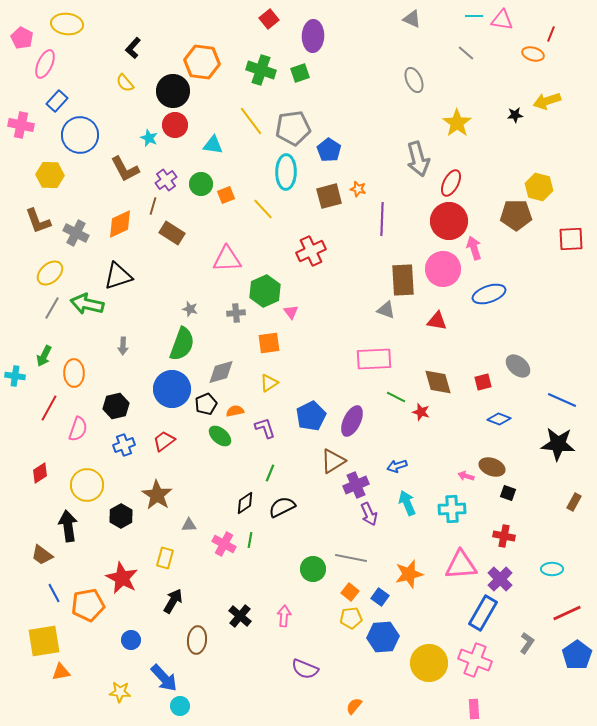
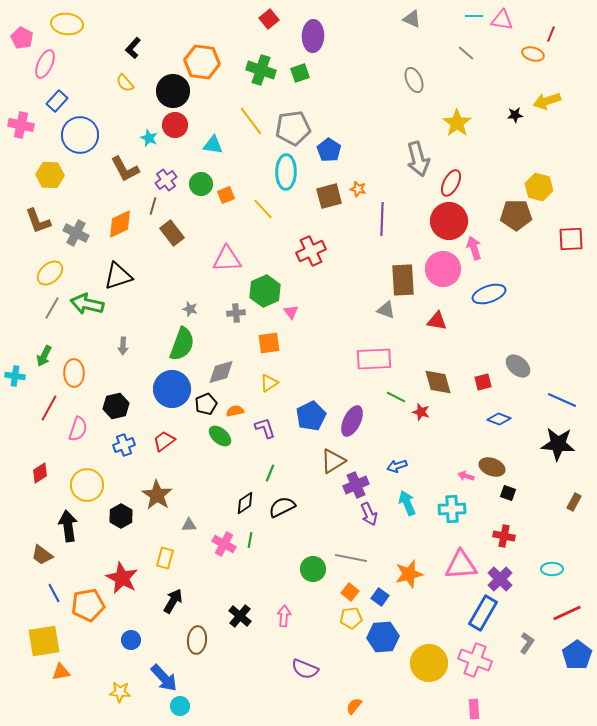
brown rectangle at (172, 233): rotated 20 degrees clockwise
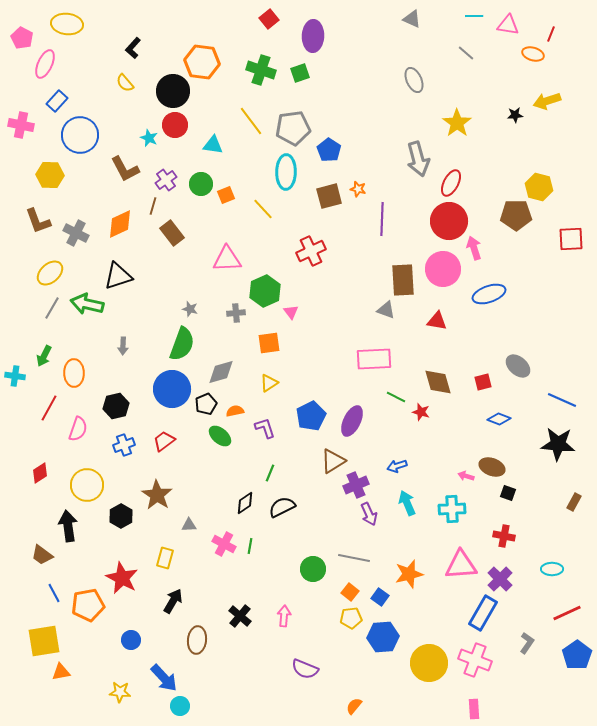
pink triangle at (502, 20): moved 6 px right, 5 px down
green line at (250, 540): moved 6 px down
gray line at (351, 558): moved 3 px right
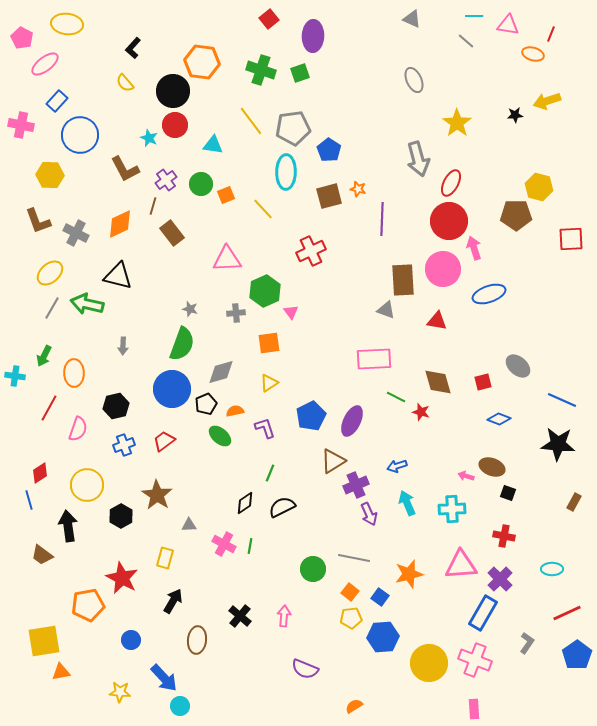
gray line at (466, 53): moved 12 px up
pink ellipse at (45, 64): rotated 28 degrees clockwise
black triangle at (118, 276): rotated 32 degrees clockwise
blue line at (54, 593): moved 25 px left, 93 px up; rotated 12 degrees clockwise
orange semicircle at (354, 706): rotated 18 degrees clockwise
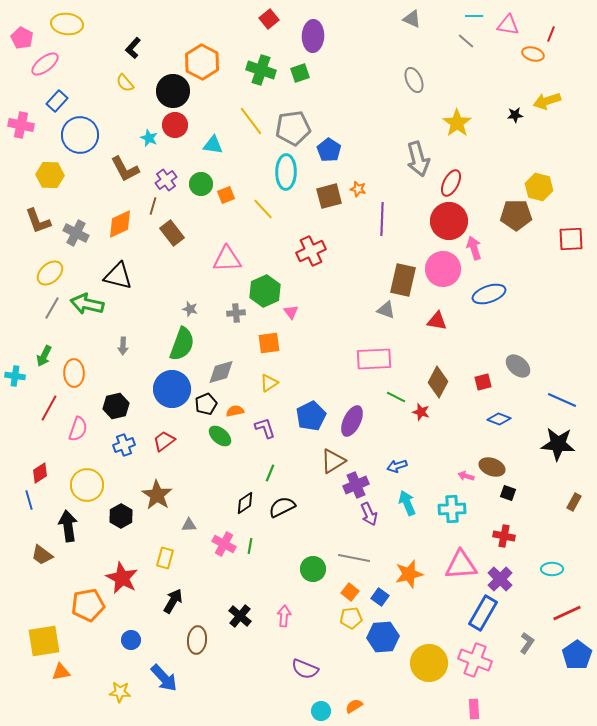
orange hexagon at (202, 62): rotated 20 degrees clockwise
brown rectangle at (403, 280): rotated 16 degrees clockwise
brown diamond at (438, 382): rotated 44 degrees clockwise
cyan circle at (180, 706): moved 141 px right, 5 px down
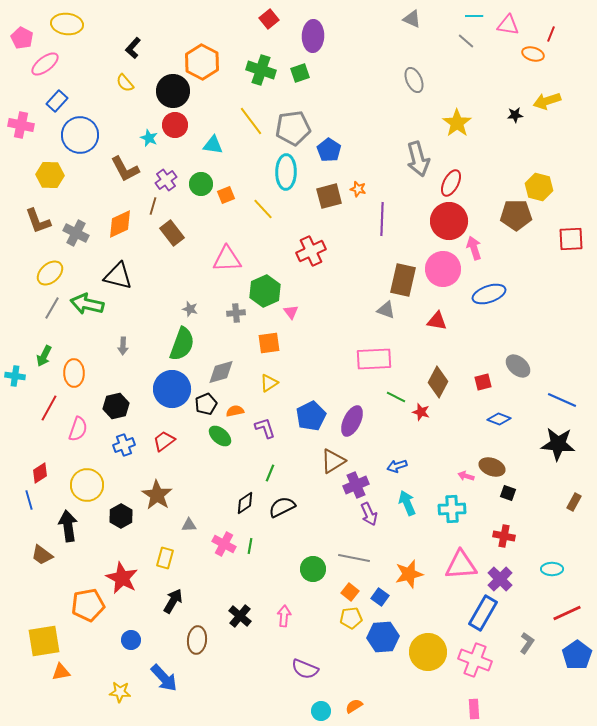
yellow circle at (429, 663): moved 1 px left, 11 px up
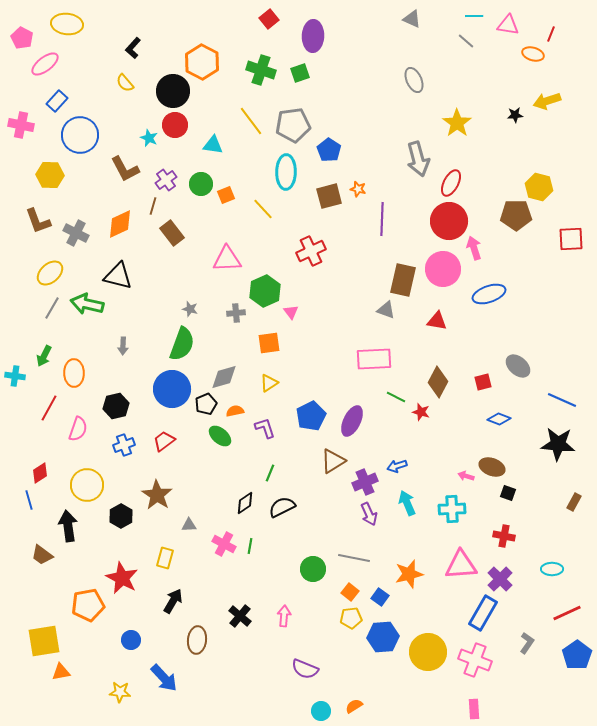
gray pentagon at (293, 128): moved 3 px up
gray diamond at (221, 372): moved 3 px right, 5 px down
purple cross at (356, 485): moved 9 px right, 3 px up
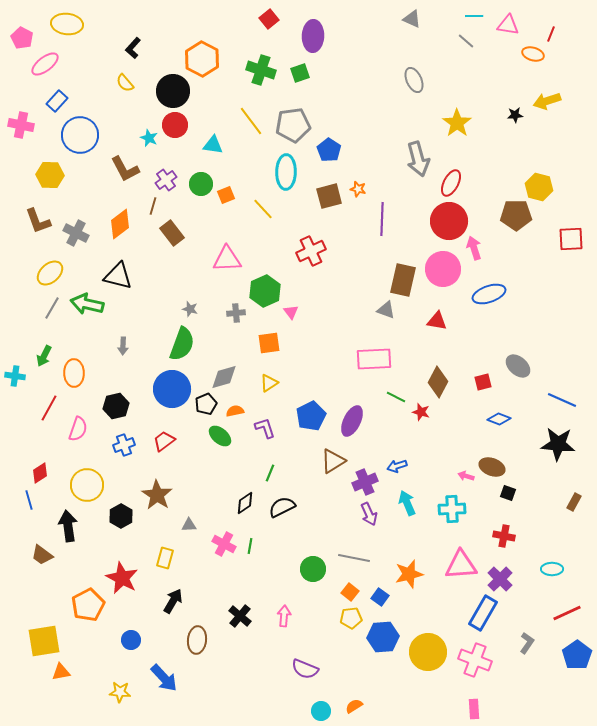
orange hexagon at (202, 62): moved 3 px up
orange diamond at (120, 224): rotated 12 degrees counterclockwise
orange pentagon at (88, 605): rotated 16 degrees counterclockwise
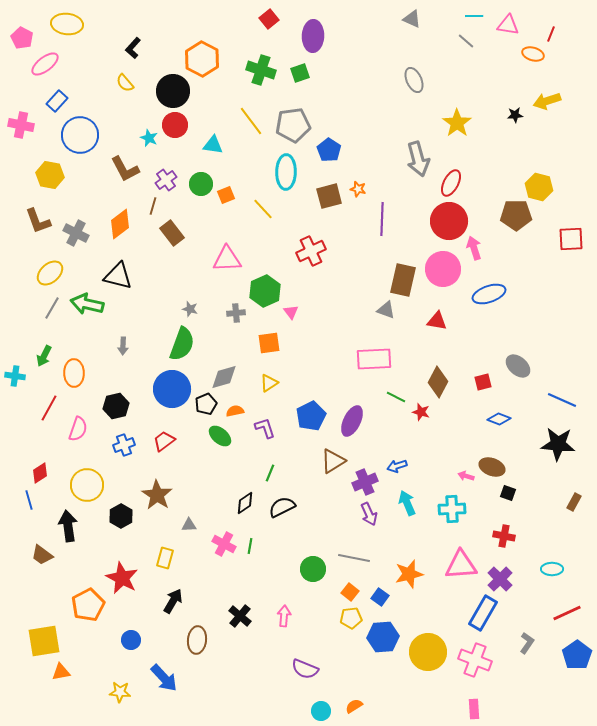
yellow hexagon at (50, 175): rotated 8 degrees clockwise
